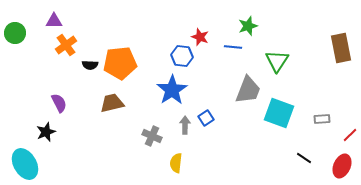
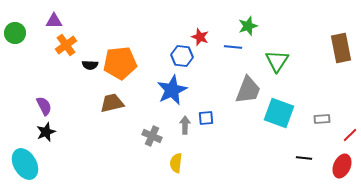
blue star: rotated 8 degrees clockwise
purple semicircle: moved 15 px left, 3 px down
blue square: rotated 28 degrees clockwise
black line: rotated 28 degrees counterclockwise
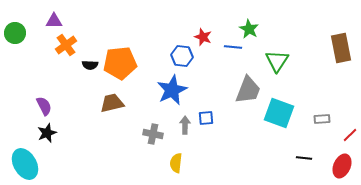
green star: moved 1 px right, 3 px down; rotated 24 degrees counterclockwise
red star: moved 3 px right
black star: moved 1 px right, 1 px down
gray cross: moved 1 px right, 2 px up; rotated 12 degrees counterclockwise
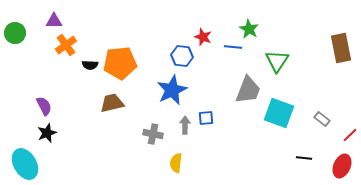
gray rectangle: rotated 42 degrees clockwise
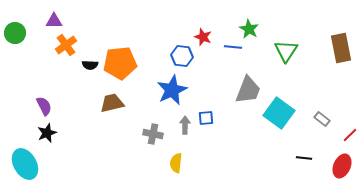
green triangle: moved 9 px right, 10 px up
cyan square: rotated 16 degrees clockwise
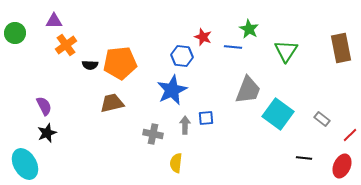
cyan square: moved 1 px left, 1 px down
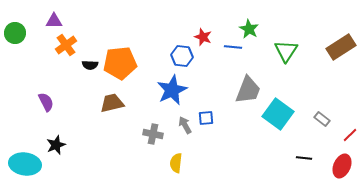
brown rectangle: moved 1 px up; rotated 68 degrees clockwise
purple semicircle: moved 2 px right, 4 px up
gray arrow: rotated 30 degrees counterclockwise
black star: moved 9 px right, 12 px down
cyan ellipse: rotated 52 degrees counterclockwise
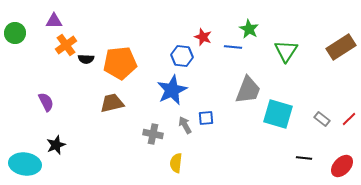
black semicircle: moved 4 px left, 6 px up
cyan square: rotated 20 degrees counterclockwise
red line: moved 1 px left, 16 px up
red ellipse: rotated 20 degrees clockwise
